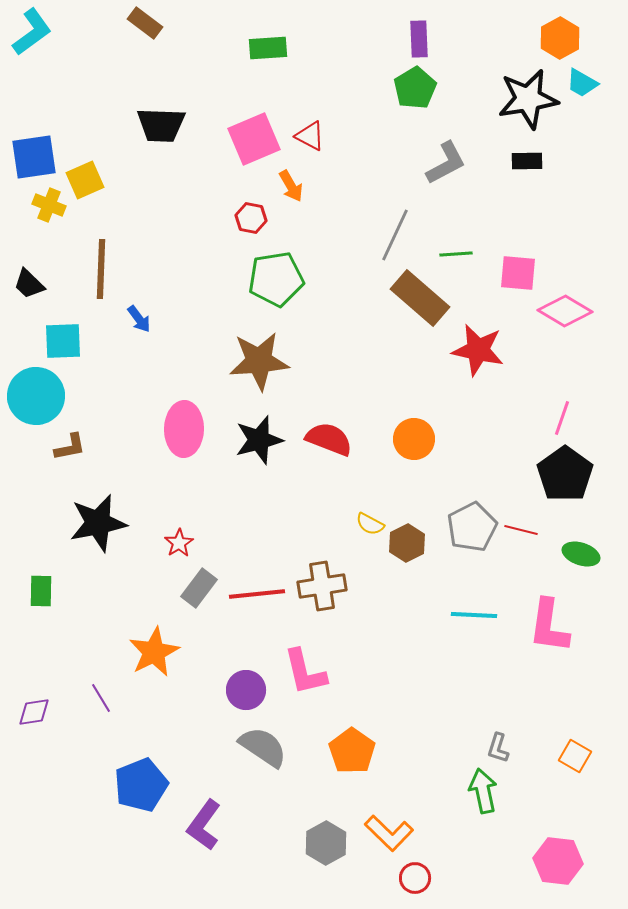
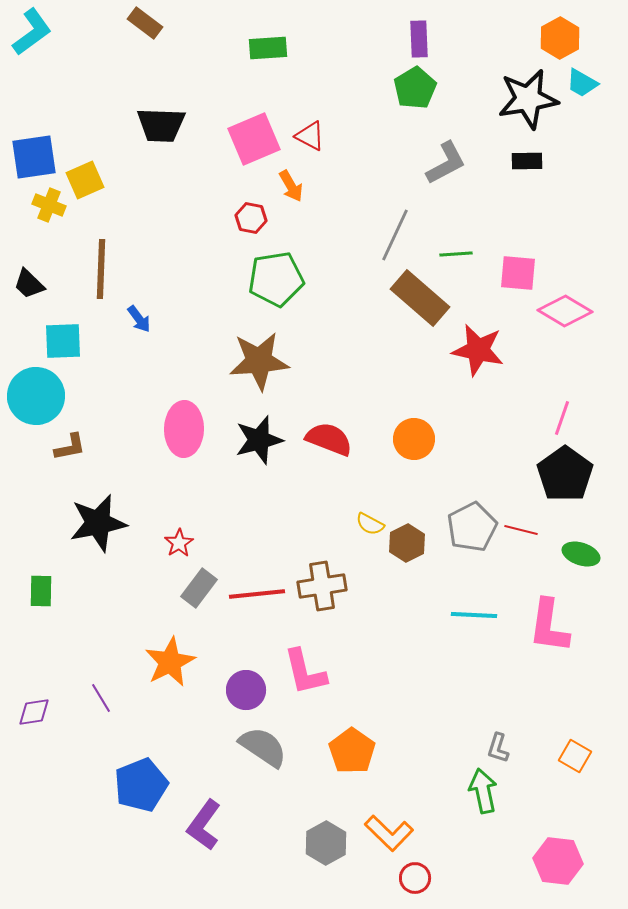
orange star at (154, 652): moved 16 px right, 10 px down
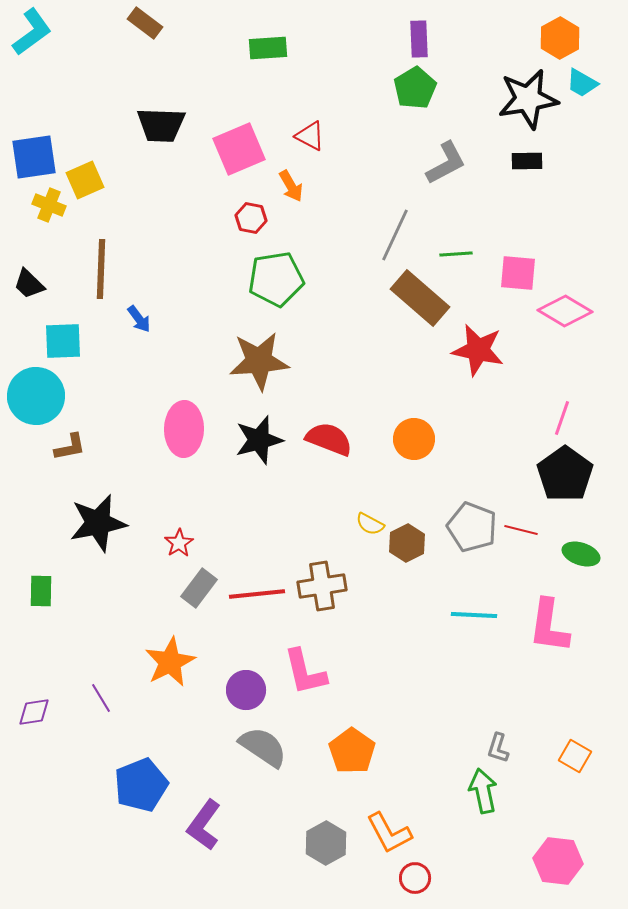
pink square at (254, 139): moved 15 px left, 10 px down
gray pentagon at (472, 527): rotated 24 degrees counterclockwise
orange L-shape at (389, 833): rotated 18 degrees clockwise
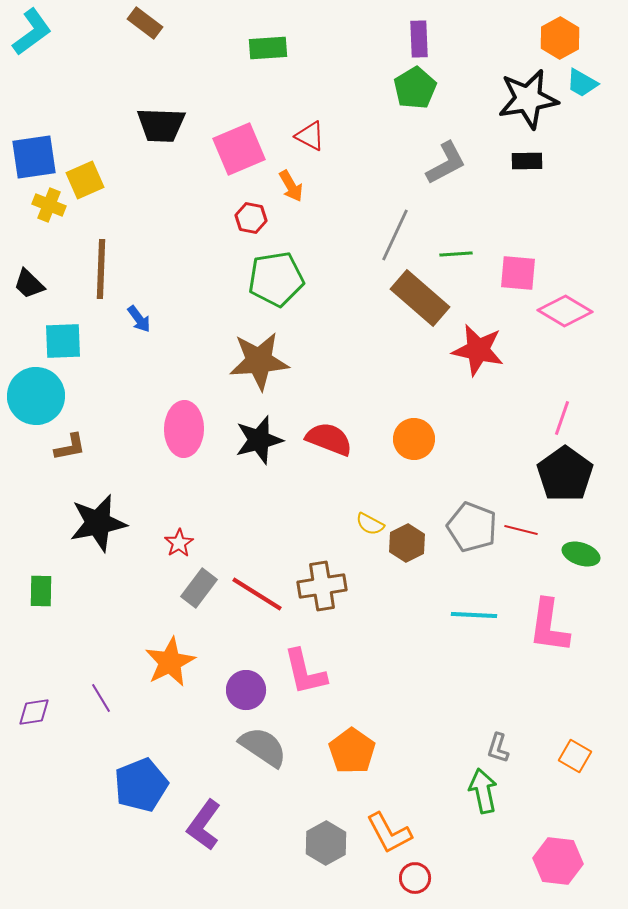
red line at (257, 594): rotated 38 degrees clockwise
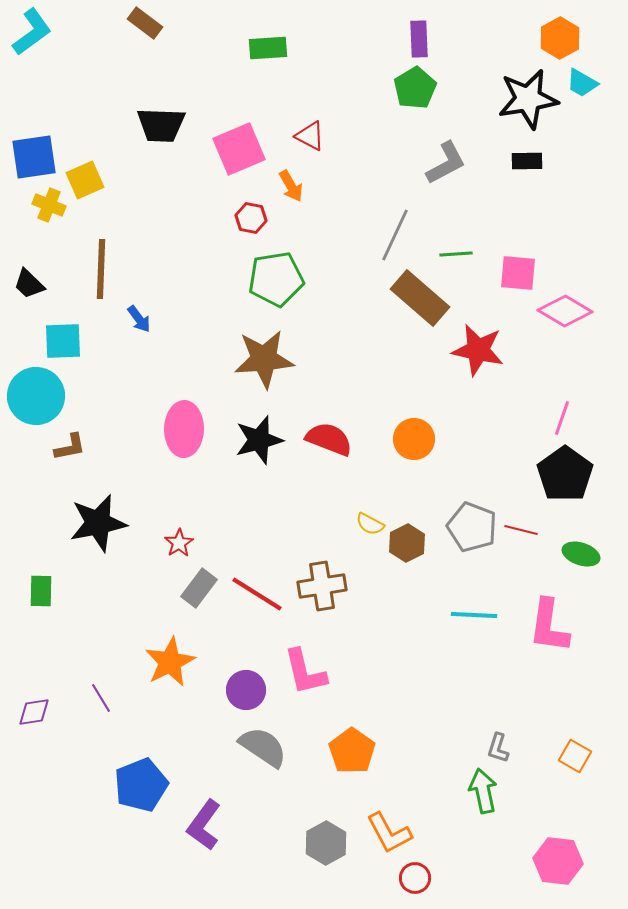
brown star at (259, 361): moved 5 px right, 2 px up
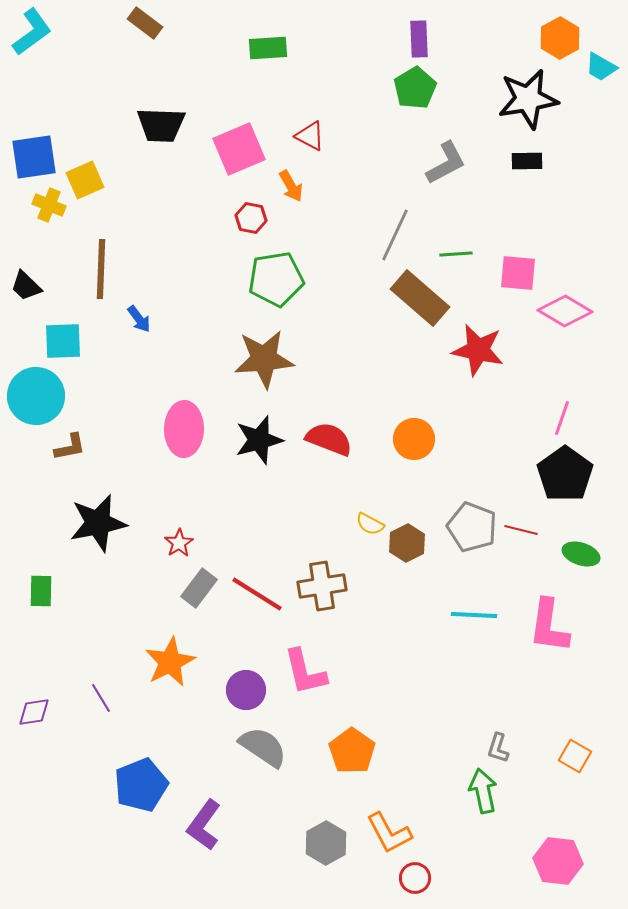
cyan trapezoid at (582, 83): moved 19 px right, 16 px up
black trapezoid at (29, 284): moved 3 px left, 2 px down
